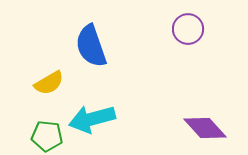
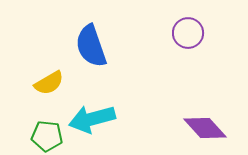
purple circle: moved 4 px down
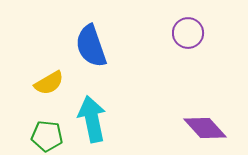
cyan arrow: rotated 93 degrees clockwise
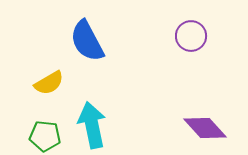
purple circle: moved 3 px right, 3 px down
blue semicircle: moved 4 px left, 5 px up; rotated 9 degrees counterclockwise
cyan arrow: moved 6 px down
green pentagon: moved 2 px left
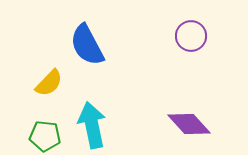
blue semicircle: moved 4 px down
yellow semicircle: rotated 16 degrees counterclockwise
purple diamond: moved 16 px left, 4 px up
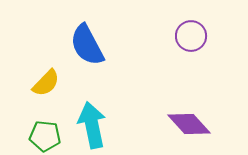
yellow semicircle: moved 3 px left
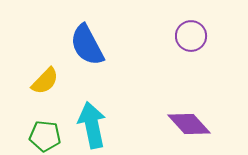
yellow semicircle: moved 1 px left, 2 px up
